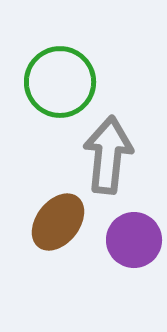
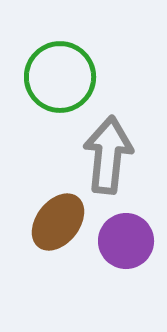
green circle: moved 5 px up
purple circle: moved 8 px left, 1 px down
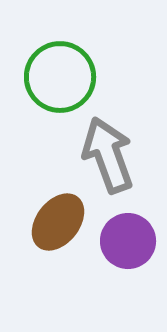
gray arrow: rotated 26 degrees counterclockwise
purple circle: moved 2 px right
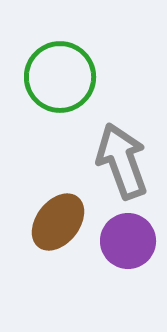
gray arrow: moved 14 px right, 6 px down
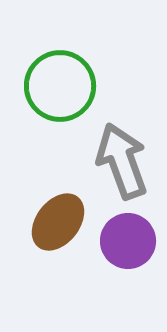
green circle: moved 9 px down
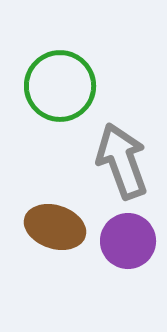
brown ellipse: moved 3 px left, 5 px down; rotated 70 degrees clockwise
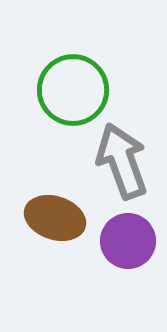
green circle: moved 13 px right, 4 px down
brown ellipse: moved 9 px up
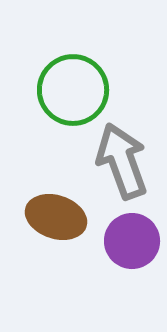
brown ellipse: moved 1 px right, 1 px up
purple circle: moved 4 px right
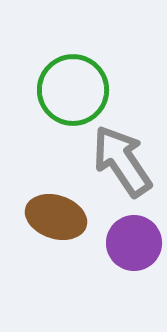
gray arrow: rotated 14 degrees counterclockwise
purple circle: moved 2 px right, 2 px down
